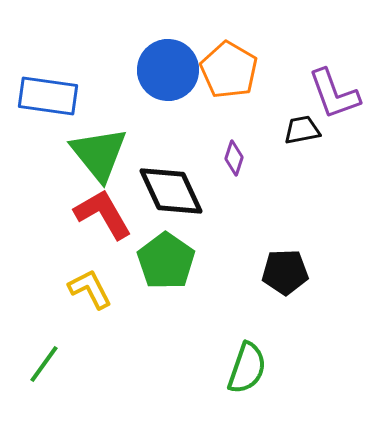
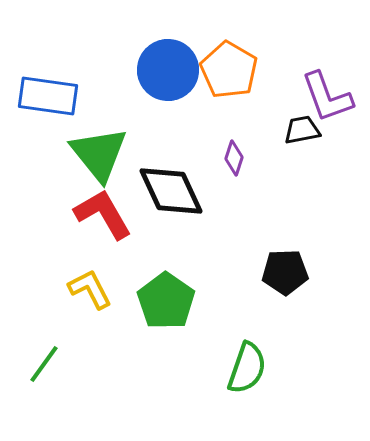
purple L-shape: moved 7 px left, 3 px down
green pentagon: moved 40 px down
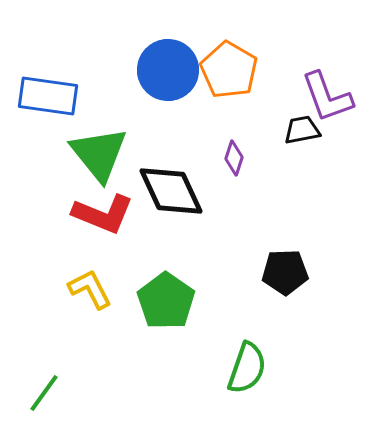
red L-shape: rotated 142 degrees clockwise
green line: moved 29 px down
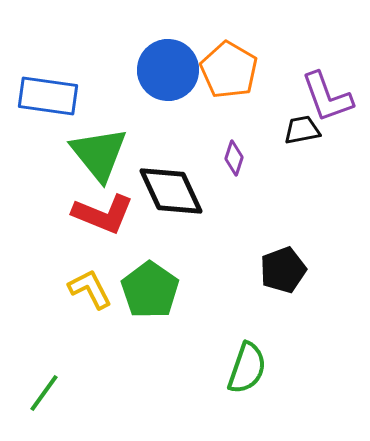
black pentagon: moved 2 px left, 2 px up; rotated 18 degrees counterclockwise
green pentagon: moved 16 px left, 11 px up
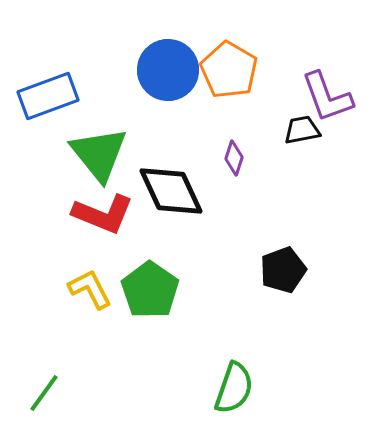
blue rectangle: rotated 28 degrees counterclockwise
green semicircle: moved 13 px left, 20 px down
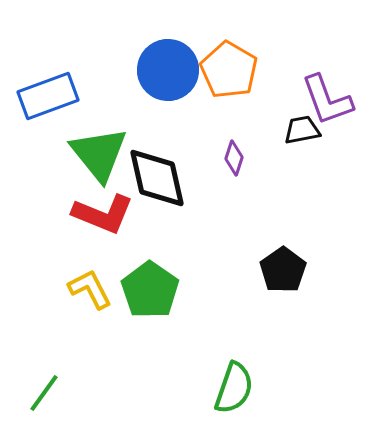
purple L-shape: moved 3 px down
black diamond: moved 14 px left, 13 px up; rotated 12 degrees clockwise
black pentagon: rotated 15 degrees counterclockwise
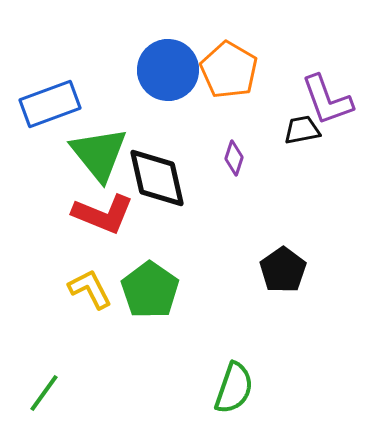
blue rectangle: moved 2 px right, 8 px down
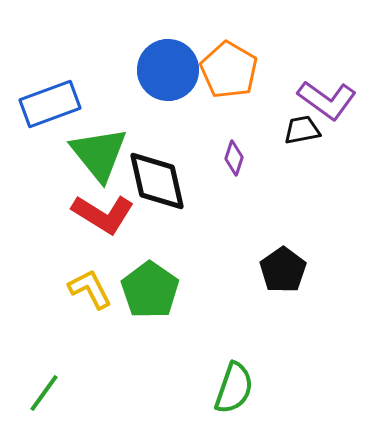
purple L-shape: rotated 34 degrees counterclockwise
black diamond: moved 3 px down
red L-shape: rotated 10 degrees clockwise
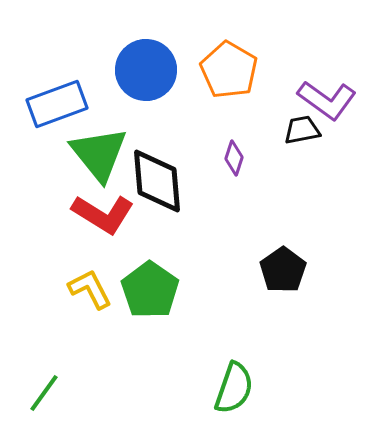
blue circle: moved 22 px left
blue rectangle: moved 7 px right
black diamond: rotated 8 degrees clockwise
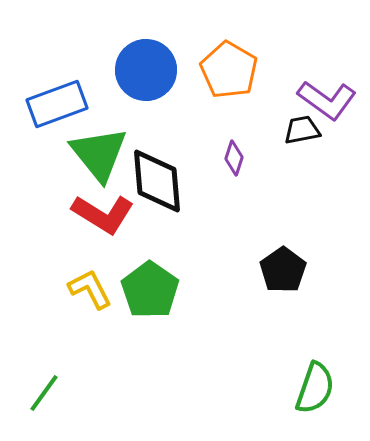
green semicircle: moved 81 px right
